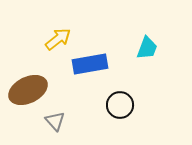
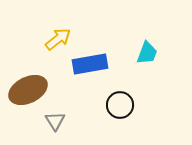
cyan trapezoid: moved 5 px down
gray triangle: rotated 10 degrees clockwise
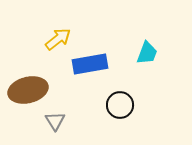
brown ellipse: rotated 12 degrees clockwise
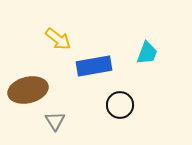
yellow arrow: rotated 76 degrees clockwise
blue rectangle: moved 4 px right, 2 px down
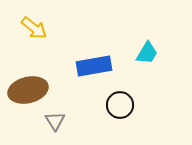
yellow arrow: moved 24 px left, 11 px up
cyan trapezoid: rotated 10 degrees clockwise
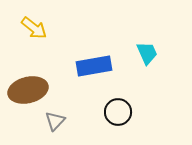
cyan trapezoid: rotated 55 degrees counterclockwise
black circle: moved 2 px left, 7 px down
gray triangle: rotated 15 degrees clockwise
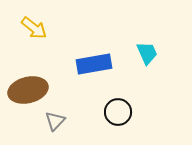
blue rectangle: moved 2 px up
